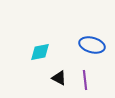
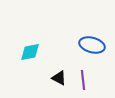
cyan diamond: moved 10 px left
purple line: moved 2 px left
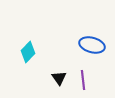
cyan diamond: moved 2 px left; rotated 35 degrees counterclockwise
black triangle: rotated 28 degrees clockwise
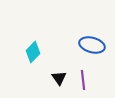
cyan diamond: moved 5 px right
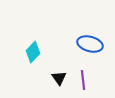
blue ellipse: moved 2 px left, 1 px up
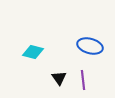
blue ellipse: moved 2 px down
cyan diamond: rotated 60 degrees clockwise
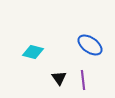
blue ellipse: moved 1 px up; rotated 20 degrees clockwise
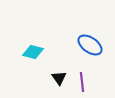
purple line: moved 1 px left, 2 px down
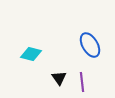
blue ellipse: rotated 25 degrees clockwise
cyan diamond: moved 2 px left, 2 px down
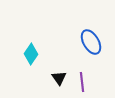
blue ellipse: moved 1 px right, 3 px up
cyan diamond: rotated 70 degrees counterclockwise
